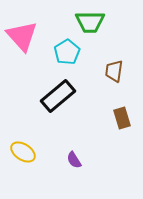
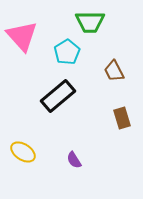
brown trapezoid: rotated 35 degrees counterclockwise
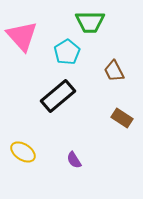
brown rectangle: rotated 40 degrees counterclockwise
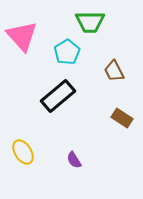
yellow ellipse: rotated 25 degrees clockwise
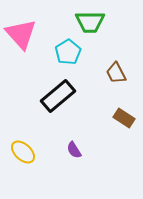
pink triangle: moved 1 px left, 2 px up
cyan pentagon: moved 1 px right
brown trapezoid: moved 2 px right, 2 px down
brown rectangle: moved 2 px right
yellow ellipse: rotated 15 degrees counterclockwise
purple semicircle: moved 10 px up
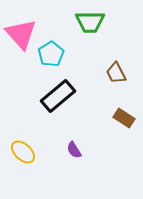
cyan pentagon: moved 17 px left, 2 px down
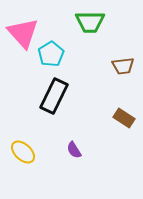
pink triangle: moved 2 px right, 1 px up
brown trapezoid: moved 7 px right, 7 px up; rotated 70 degrees counterclockwise
black rectangle: moved 4 px left; rotated 24 degrees counterclockwise
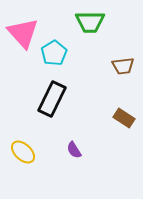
cyan pentagon: moved 3 px right, 1 px up
black rectangle: moved 2 px left, 3 px down
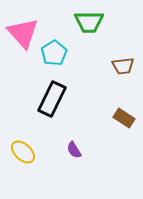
green trapezoid: moved 1 px left
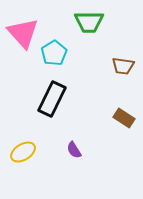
brown trapezoid: rotated 15 degrees clockwise
yellow ellipse: rotated 75 degrees counterclockwise
